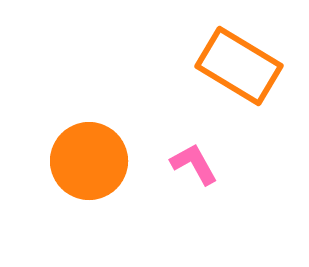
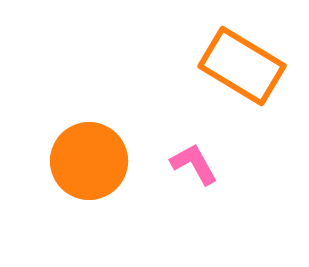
orange rectangle: moved 3 px right
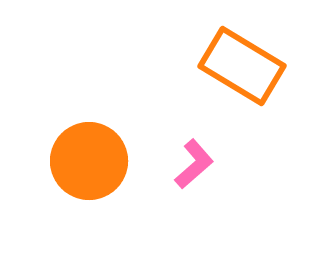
pink L-shape: rotated 78 degrees clockwise
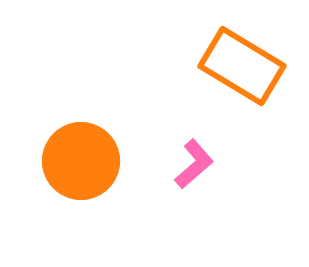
orange circle: moved 8 px left
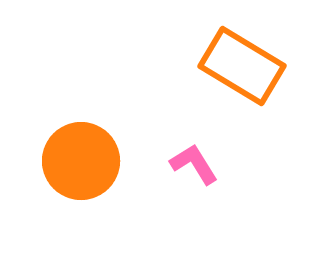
pink L-shape: rotated 81 degrees counterclockwise
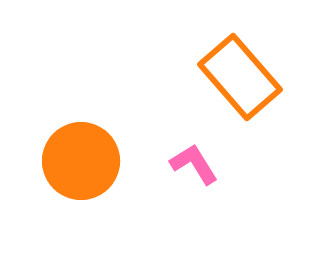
orange rectangle: moved 2 px left, 11 px down; rotated 18 degrees clockwise
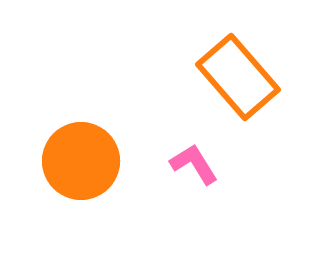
orange rectangle: moved 2 px left
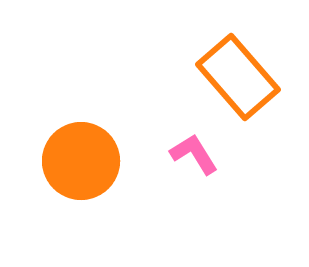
pink L-shape: moved 10 px up
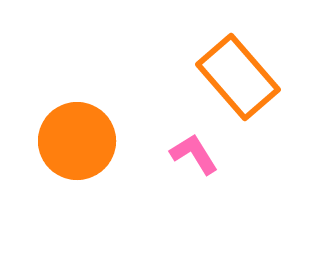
orange circle: moved 4 px left, 20 px up
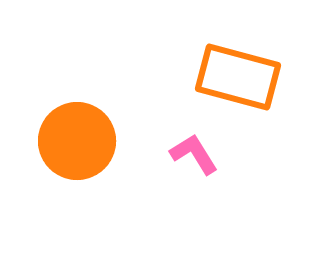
orange rectangle: rotated 34 degrees counterclockwise
